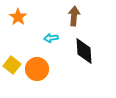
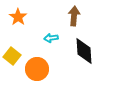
yellow square: moved 9 px up
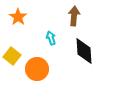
cyan arrow: rotated 80 degrees clockwise
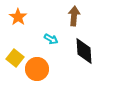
cyan arrow: moved 1 px down; rotated 136 degrees clockwise
yellow square: moved 3 px right, 2 px down
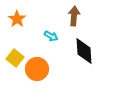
orange star: moved 1 px left, 2 px down
cyan arrow: moved 3 px up
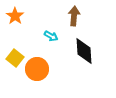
orange star: moved 2 px left, 3 px up
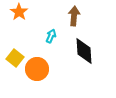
orange star: moved 4 px right, 4 px up
cyan arrow: rotated 96 degrees counterclockwise
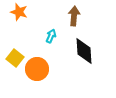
orange star: rotated 18 degrees counterclockwise
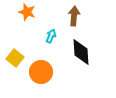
orange star: moved 8 px right
black diamond: moved 3 px left, 1 px down
orange circle: moved 4 px right, 3 px down
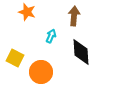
yellow square: rotated 12 degrees counterclockwise
